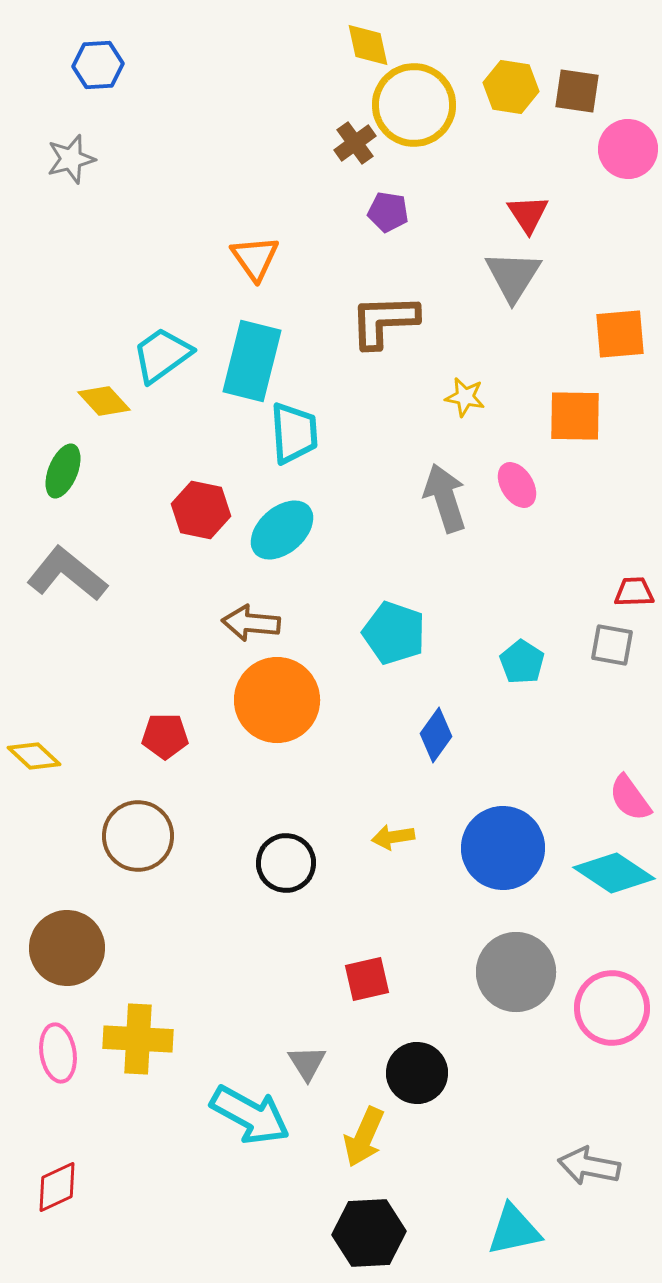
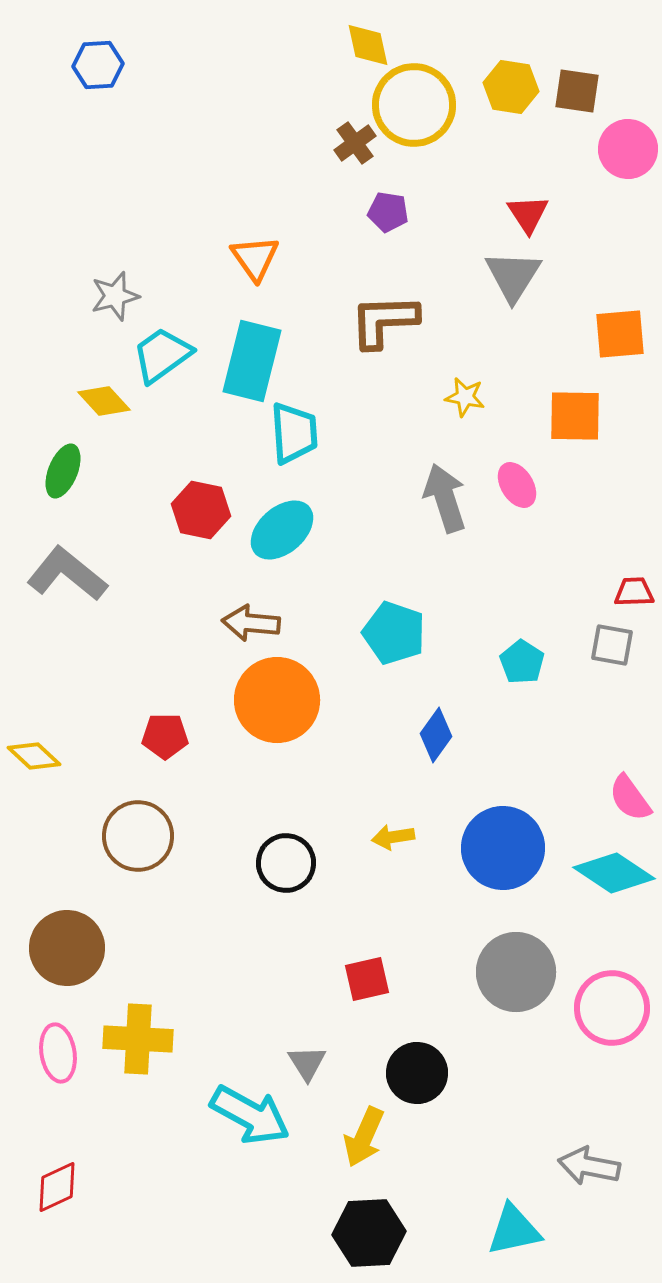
gray star at (71, 159): moved 44 px right, 137 px down
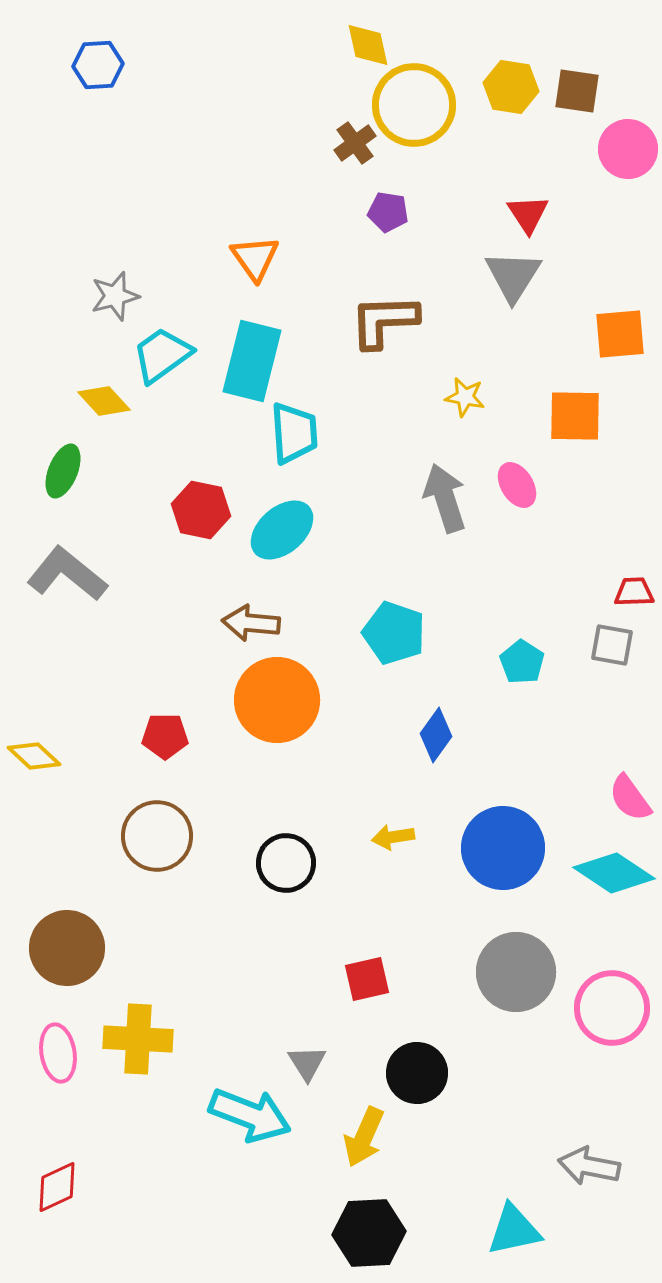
brown circle at (138, 836): moved 19 px right
cyan arrow at (250, 1115): rotated 8 degrees counterclockwise
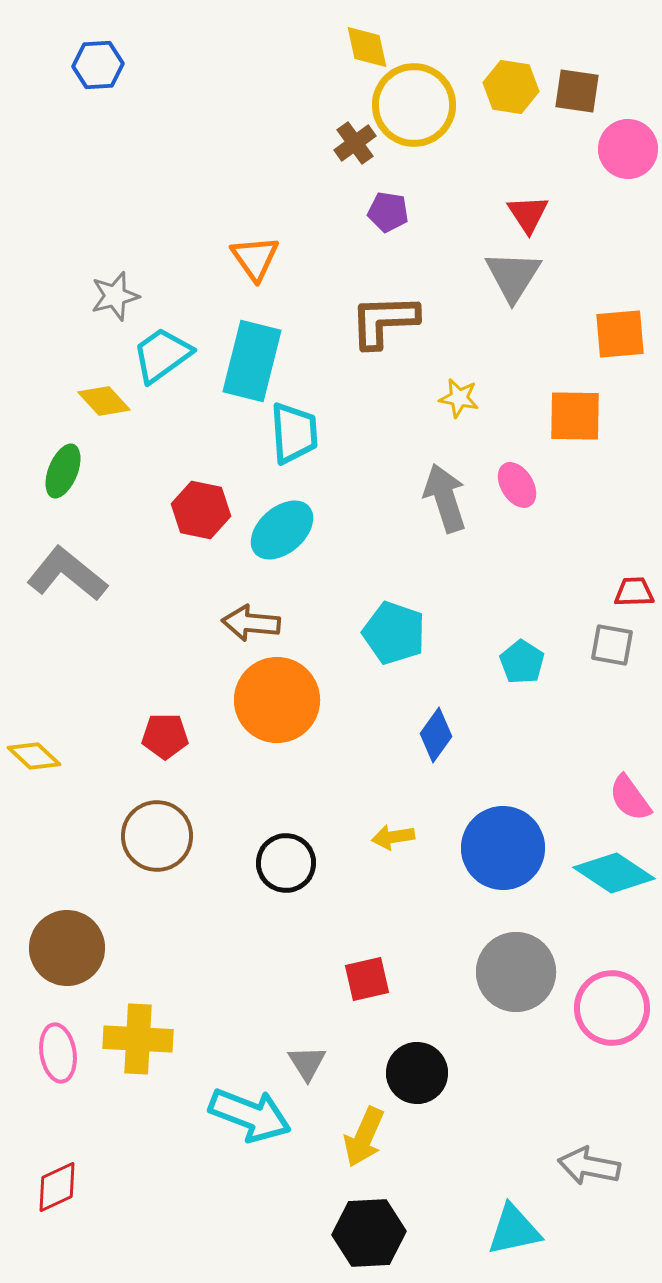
yellow diamond at (368, 45): moved 1 px left, 2 px down
yellow star at (465, 397): moved 6 px left, 1 px down
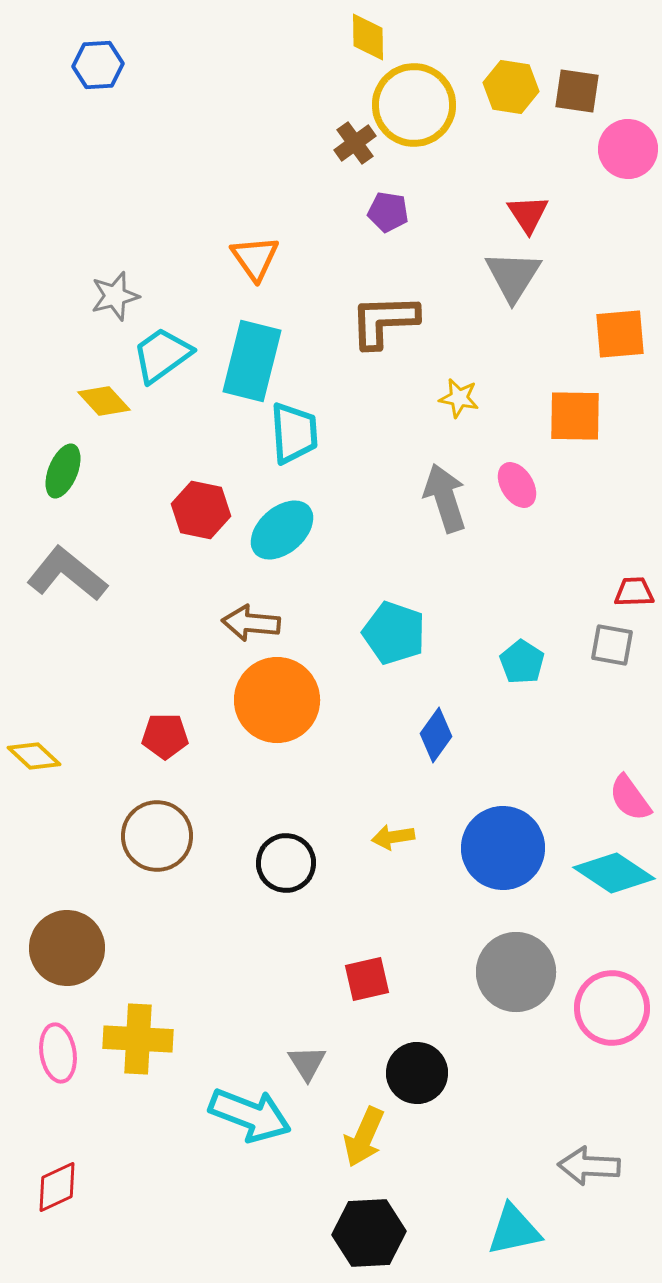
yellow diamond at (367, 47): moved 1 px right, 10 px up; rotated 12 degrees clockwise
gray arrow at (589, 1166): rotated 8 degrees counterclockwise
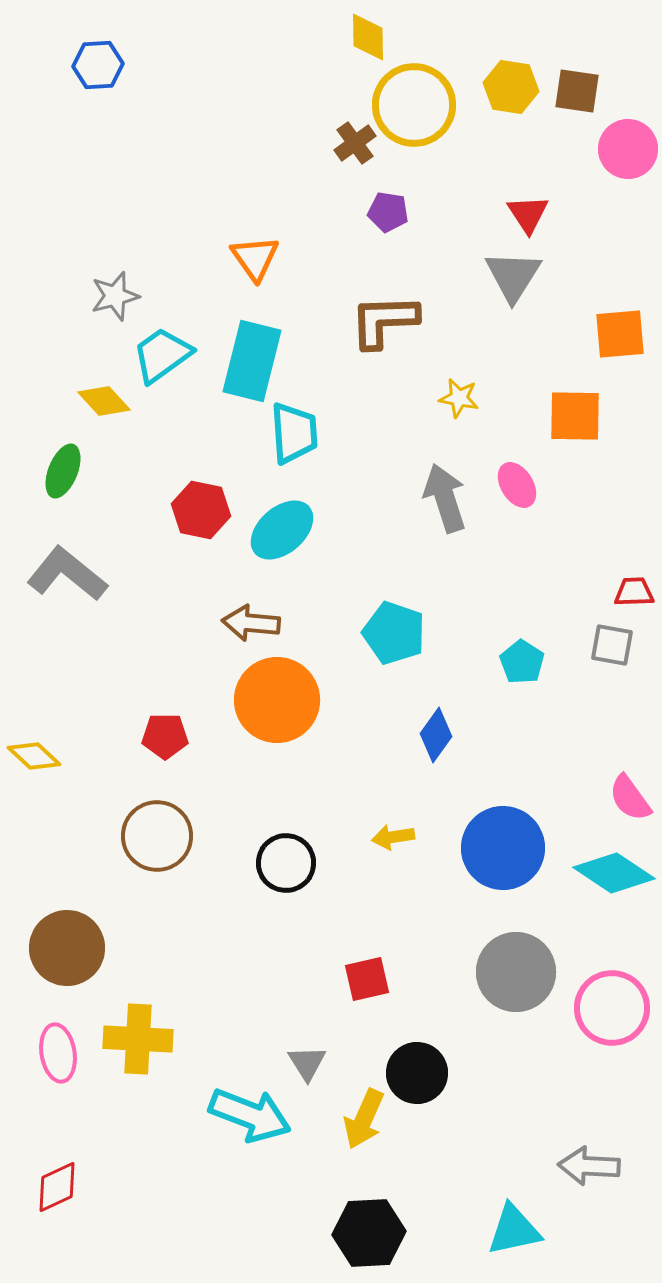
yellow arrow at (364, 1137): moved 18 px up
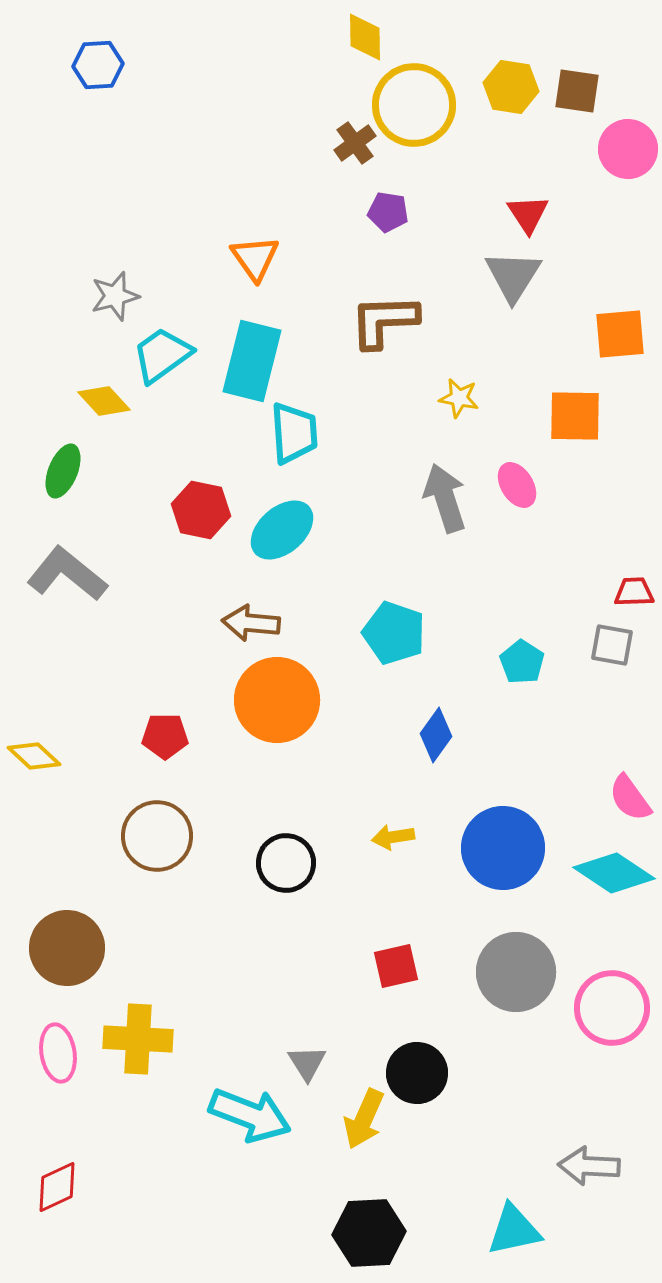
yellow diamond at (368, 37): moved 3 px left
red square at (367, 979): moved 29 px right, 13 px up
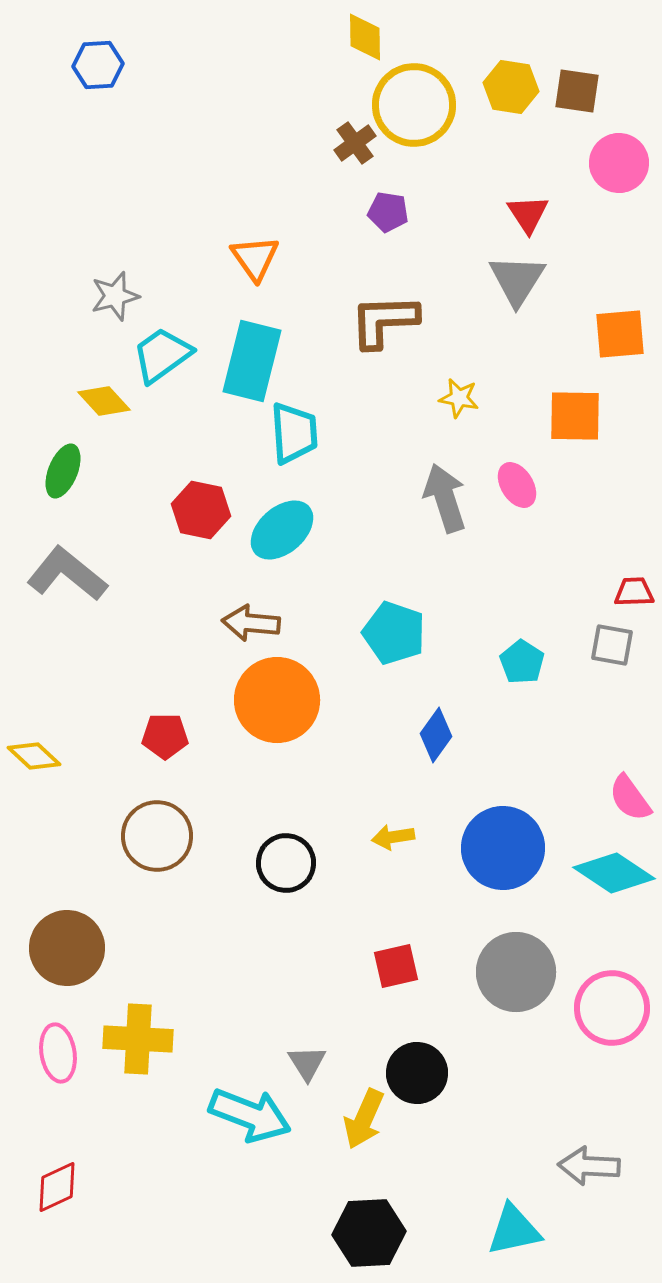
pink circle at (628, 149): moved 9 px left, 14 px down
gray triangle at (513, 276): moved 4 px right, 4 px down
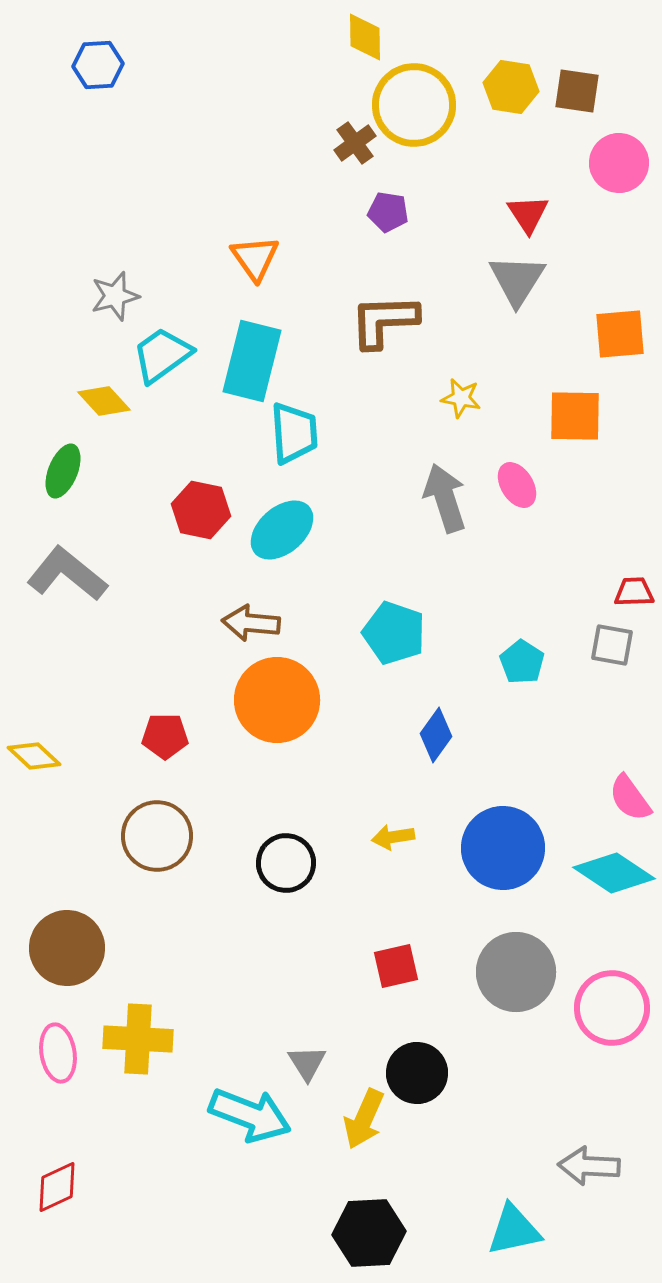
yellow star at (459, 398): moved 2 px right
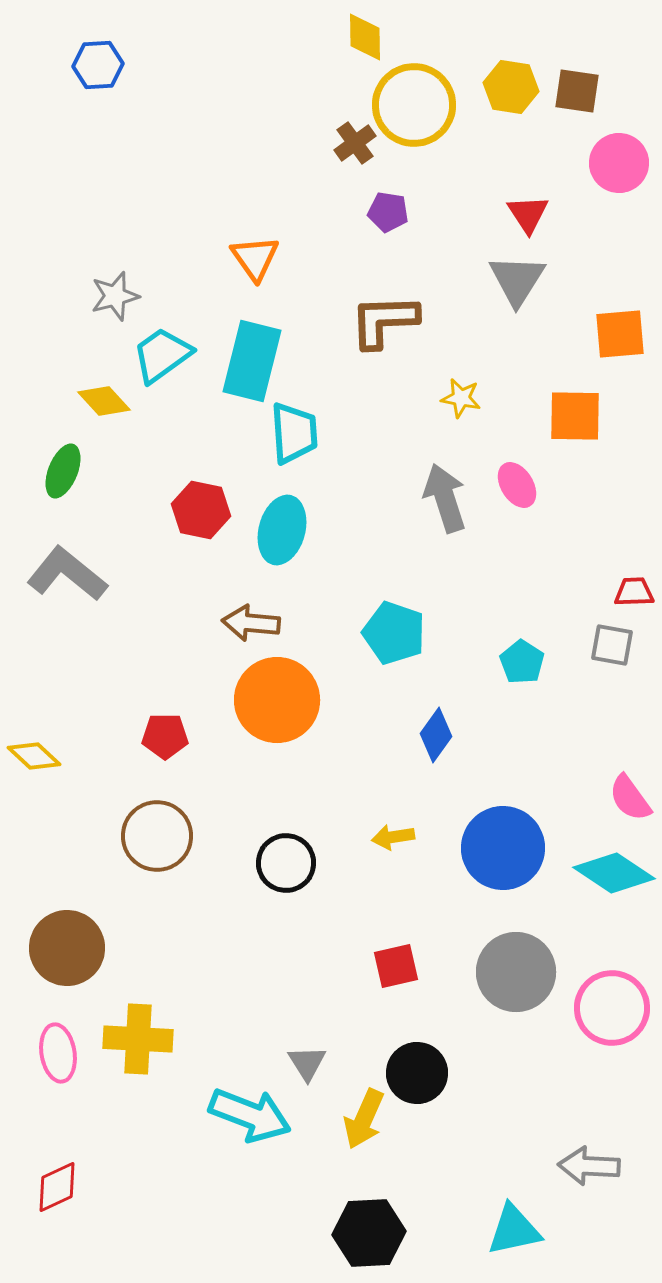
cyan ellipse at (282, 530): rotated 34 degrees counterclockwise
